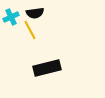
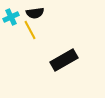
black rectangle: moved 17 px right, 8 px up; rotated 16 degrees counterclockwise
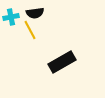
cyan cross: rotated 14 degrees clockwise
black rectangle: moved 2 px left, 2 px down
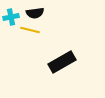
yellow line: rotated 48 degrees counterclockwise
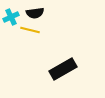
cyan cross: rotated 14 degrees counterclockwise
black rectangle: moved 1 px right, 7 px down
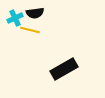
cyan cross: moved 4 px right, 1 px down
black rectangle: moved 1 px right
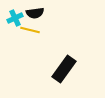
black rectangle: rotated 24 degrees counterclockwise
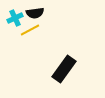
yellow line: rotated 42 degrees counterclockwise
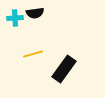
cyan cross: rotated 21 degrees clockwise
yellow line: moved 3 px right, 24 px down; rotated 12 degrees clockwise
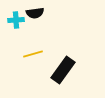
cyan cross: moved 1 px right, 2 px down
black rectangle: moved 1 px left, 1 px down
